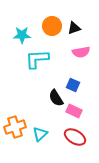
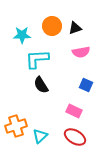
black triangle: moved 1 px right
blue square: moved 13 px right
black semicircle: moved 15 px left, 13 px up
orange cross: moved 1 px right, 1 px up
cyan triangle: moved 2 px down
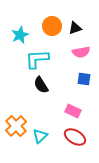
cyan star: moved 2 px left; rotated 24 degrees counterclockwise
blue square: moved 2 px left, 6 px up; rotated 16 degrees counterclockwise
pink rectangle: moved 1 px left
orange cross: rotated 25 degrees counterclockwise
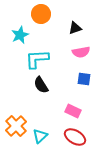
orange circle: moved 11 px left, 12 px up
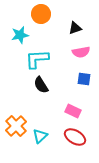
cyan star: rotated 12 degrees clockwise
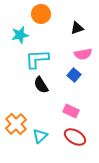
black triangle: moved 2 px right
pink semicircle: moved 2 px right, 2 px down
blue square: moved 10 px left, 4 px up; rotated 32 degrees clockwise
pink rectangle: moved 2 px left
orange cross: moved 2 px up
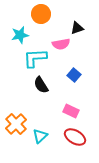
pink semicircle: moved 22 px left, 10 px up
cyan L-shape: moved 2 px left, 1 px up
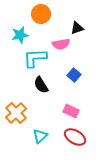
orange cross: moved 11 px up
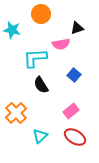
cyan star: moved 8 px left, 5 px up; rotated 24 degrees clockwise
pink rectangle: rotated 63 degrees counterclockwise
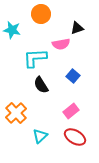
blue square: moved 1 px left, 1 px down
